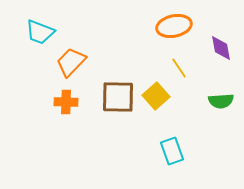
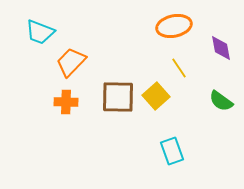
green semicircle: rotated 40 degrees clockwise
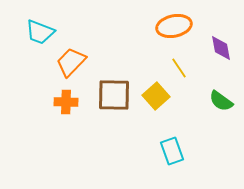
brown square: moved 4 px left, 2 px up
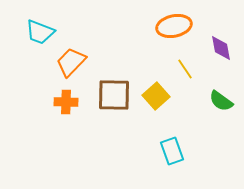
yellow line: moved 6 px right, 1 px down
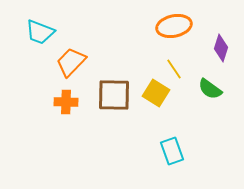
purple diamond: rotated 28 degrees clockwise
yellow line: moved 11 px left
yellow square: moved 3 px up; rotated 16 degrees counterclockwise
green semicircle: moved 11 px left, 12 px up
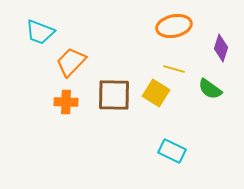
yellow line: rotated 40 degrees counterclockwise
cyan rectangle: rotated 44 degrees counterclockwise
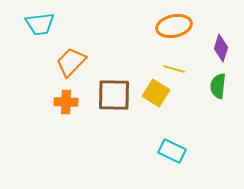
cyan trapezoid: moved 8 px up; rotated 28 degrees counterclockwise
green semicircle: moved 8 px right, 3 px up; rotated 60 degrees clockwise
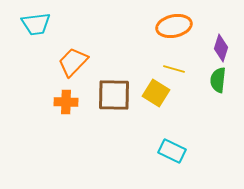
cyan trapezoid: moved 4 px left
orange trapezoid: moved 2 px right
green semicircle: moved 6 px up
